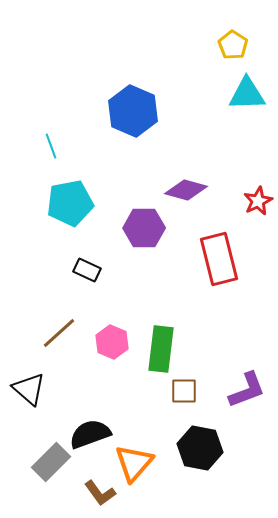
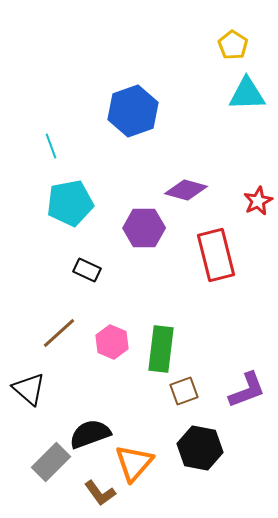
blue hexagon: rotated 18 degrees clockwise
red rectangle: moved 3 px left, 4 px up
brown square: rotated 20 degrees counterclockwise
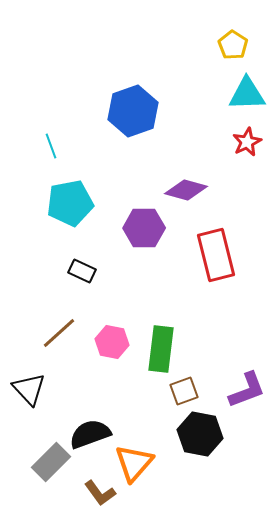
red star: moved 11 px left, 59 px up
black rectangle: moved 5 px left, 1 px down
pink hexagon: rotated 12 degrees counterclockwise
black triangle: rotated 6 degrees clockwise
black hexagon: moved 14 px up
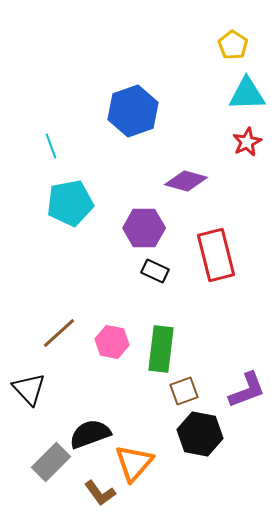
purple diamond: moved 9 px up
black rectangle: moved 73 px right
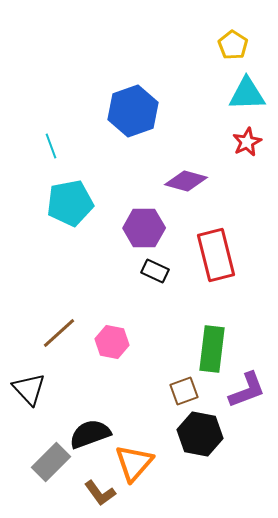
green rectangle: moved 51 px right
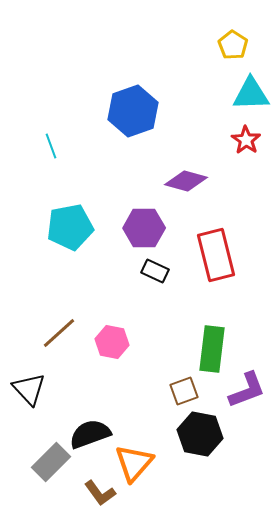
cyan triangle: moved 4 px right
red star: moved 1 px left, 2 px up; rotated 12 degrees counterclockwise
cyan pentagon: moved 24 px down
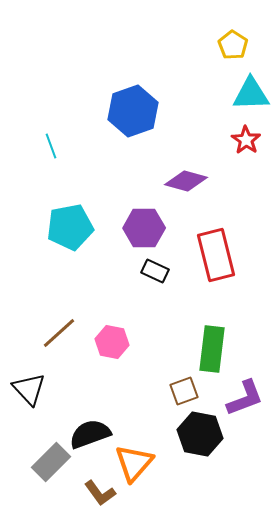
purple L-shape: moved 2 px left, 8 px down
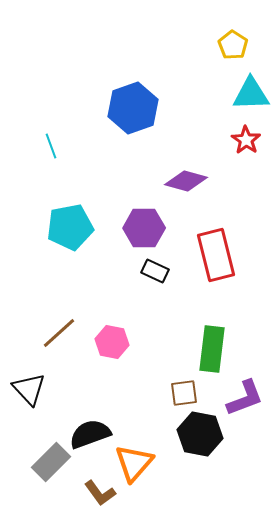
blue hexagon: moved 3 px up
brown square: moved 2 px down; rotated 12 degrees clockwise
